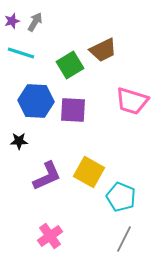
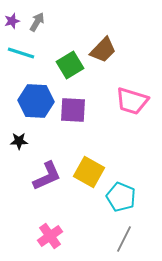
gray arrow: moved 2 px right
brown trapezoid: rotated 20 degrees counterclockwise
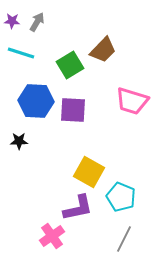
purple star: rotated 21 degrees clockwise
purple L-shape: moved 31 px right, 32 px down; rotated 12 degrees clockwise
pink cross: moved 2 px right
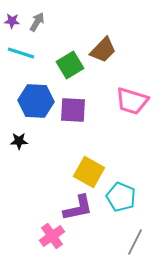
gray line: moved 11 px right, 3 px down
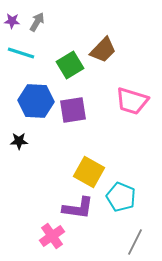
purple square: rotated 12 degrees counterclockwise
purple L-shape: rotated 20 degrees clockwise
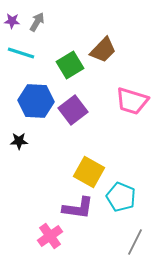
purple square: rotated 28 degrees counterclockwise
pink cross: moved 2 px left
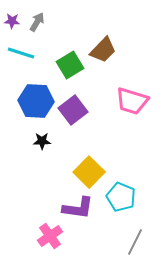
black star: moved 23 px right
yellow square: rotated 16 degrees clockwise
